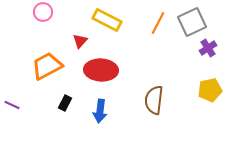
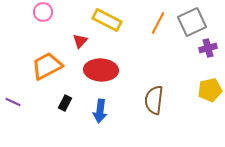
purple cross: rotated 18 degrees clockwise
purple line: moved 1 px right, 3 px up
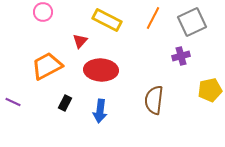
orange line: moved 5 px left, 5 px up
purple cross: moved 27 px left, 8 px down
